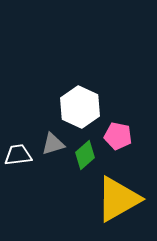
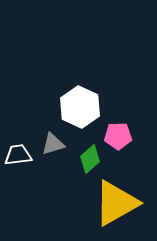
pink pentagon: rotated 12 degrees counterclockwise
green diamond: moved 5 px right, 4 px down
yellow triangle: moved 2 px left, 4 px down
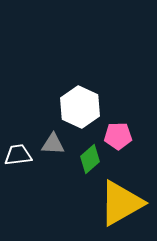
gray triangle: rotated 20 degrees clockwise
yellow triangle: moved 5 px right
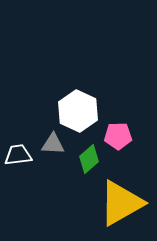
white hexagon: moved 2 px left, 4 px down
green diamond: moved 1 px left
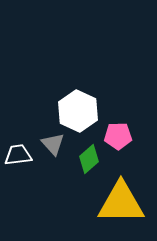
gray triangle: rotated 45 degrees clockwise
yellow triangle: rotated 30 degrees clockwise
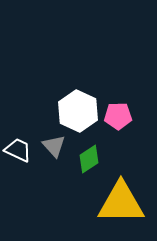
pink pentagon: moved 20 px up
gray triangle: moved 1 px right, 2 px down
white trapezoid: moved 5 px up; rotated 32 degrees clockwise
green diamond: rotated 8 degrees clockwise
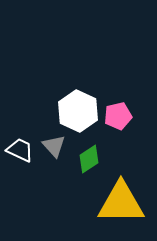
pink pentagon: rotated 12 degrees counterclockwise
white trapezoid: moved 2 px right
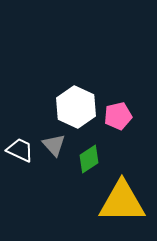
white hexagon: moved 2 px left, 4 px up
gray triangle: moved 1 px up
yellow triangle: moved 1 px right, 1 px up
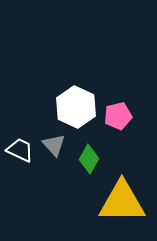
green diamond: rotated 28 degrees counterclockwise
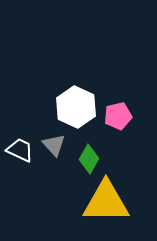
yellow triangle: moved 16 px left
